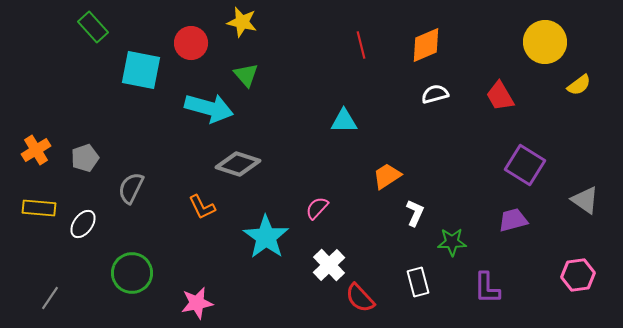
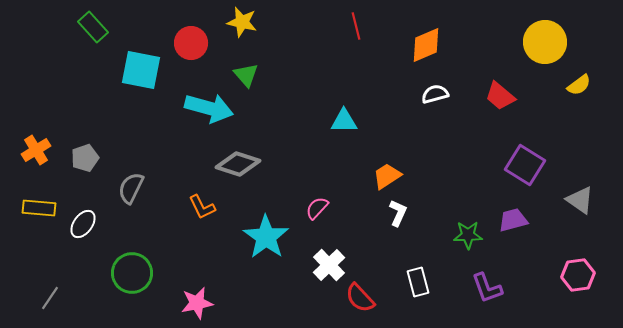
red line: moved 5 px left, 19 px up
red trapezoid: rotated 20 degrees counterclockwise
gray triangle: moved 5 px left
white L-shape: moved 17 px left
green star: moved 16 px right, 7 px up
purple L-shape: rotated 20 degrees counterclockwise
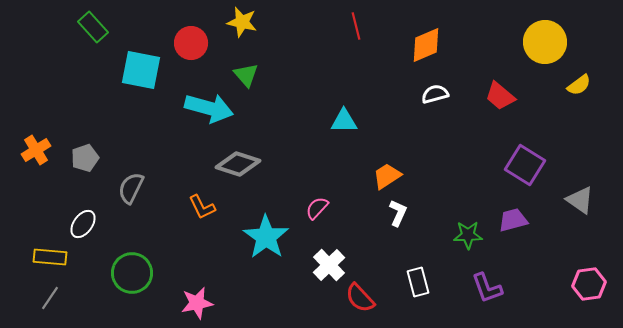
yellow rectangle: moved 11 px right, 49 px down
pink hexagon: moved 11 px right, 9 px down
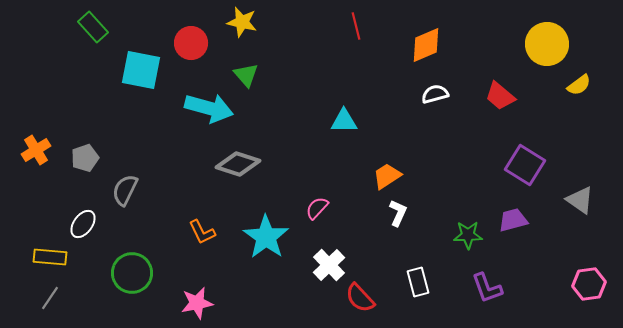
yellow circle: moved 2 px right, 2 px down
gray semicircle: moved 6 px left, 2 px down
orange L-shape: moved 25 px down
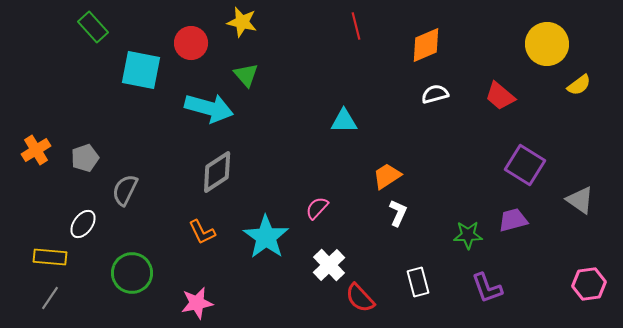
gray diamond: moved 21 px left, 8 px down; rotated 51 degrees counterclockwise
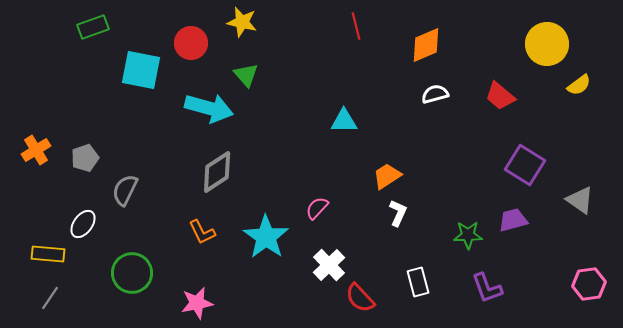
green rectangle: rotated 68 degrees counterclockwise
yellow rectangle: moved 2 px left, 3 px up
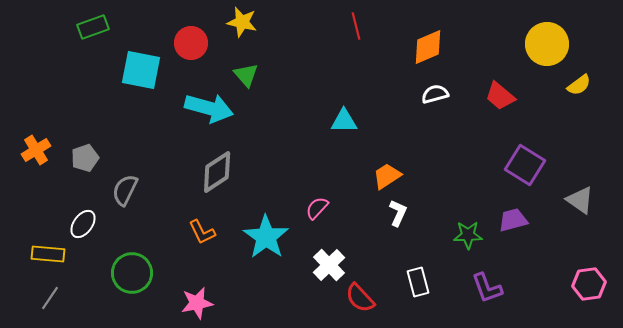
orange diamond: moved 2 px right, 2 px down
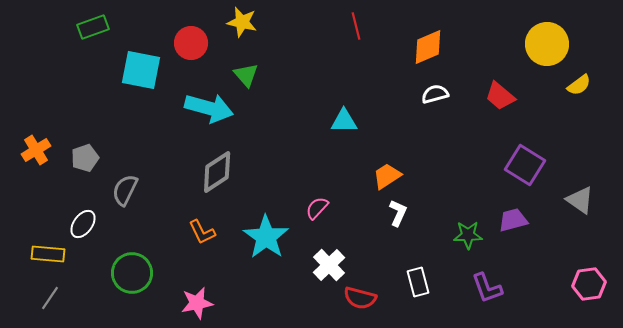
red semicircle: rotated 32 degrees counterclockwise
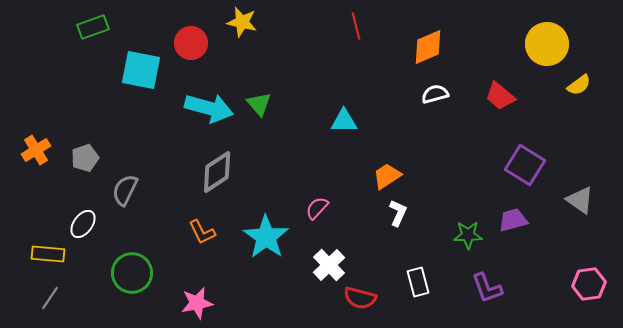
green triangle: moved 13 px right, 29 px down
